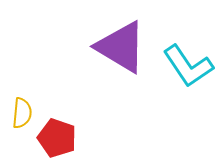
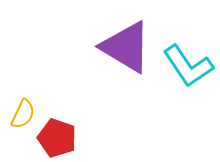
purple triangle: moved 5 px right
yellow semicircle: moved 1 px right, 1 px down; rotated 20 degrees clockwise
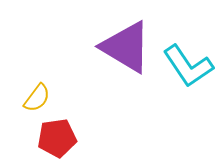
yellow semicircle: moved 14 px right, 16 px up; rotated 12 degrees clockwise
red pentagon: rotated 27 degrees counterclockwise
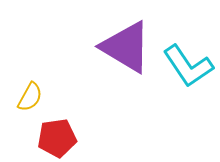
yellow semicircle: moved 7 px left, 1 px up; rotated 8 degrees counterclockwise
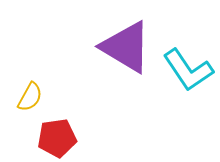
cyan L-shape: moved 4 px down
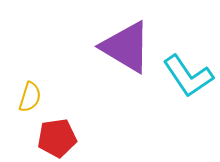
cyan L-shape: moved 6 px down
yellow semicircle: rotated 12 degrees counterclockwise
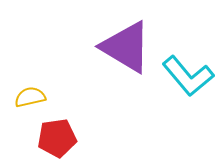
cyan L-shape: rotated 6 degrees counterclockwise
yellow semicircle: rotated 120 degrees counterclockwise
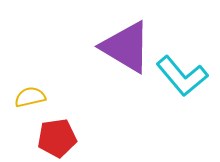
cyan L-shape: moved 6 px left
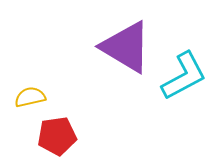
cyan L-shape: moved 2 px right; rotated 78 degrees counterclockwise
red pentagon: moved 2 px up
